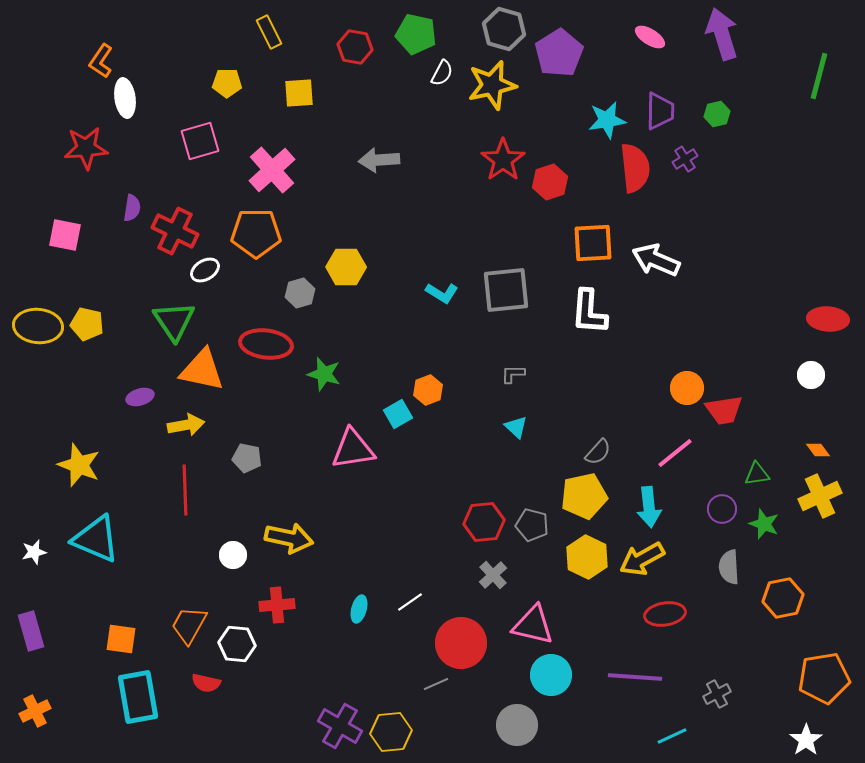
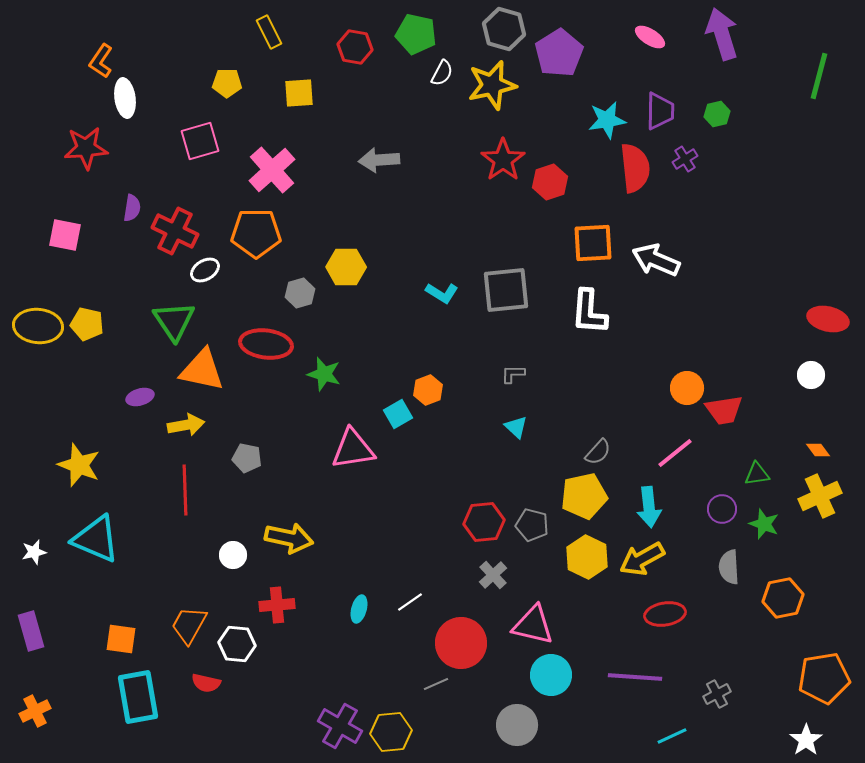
red ellipse at (828, 319): rotated 9 degrees clockwise
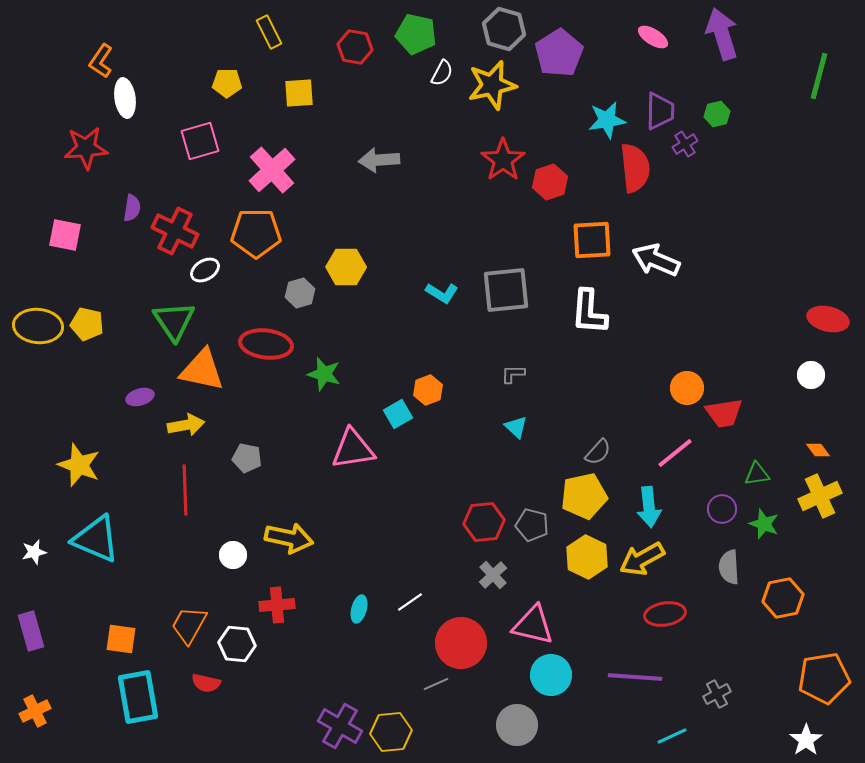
pink ellipse at (650, 37): moved 3 px right
purple cross at (685, 159): moved 15 px up
orange square at (593, 243): moved 1 px left, 3 px up
red trapezoid at (724, 410): moved 3 px down
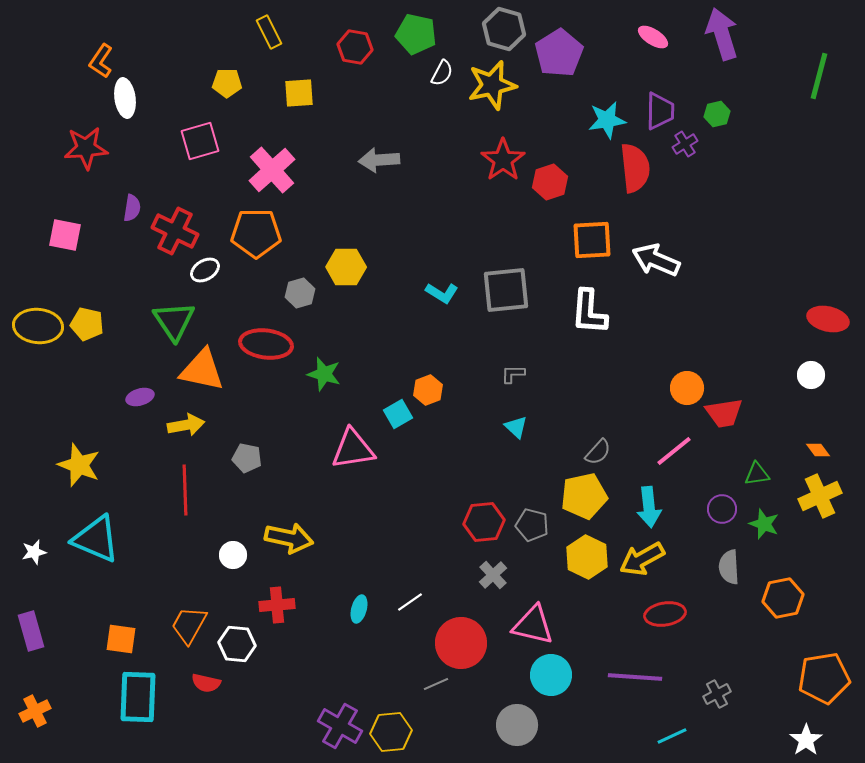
pink line at (675, 453): moved 1 px left, 2 px up
cyan rectangle at (138, 697): rotated 12 degrees clockwise
